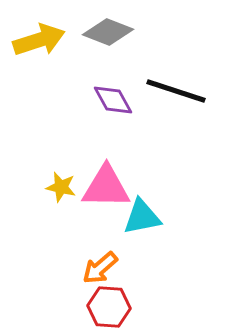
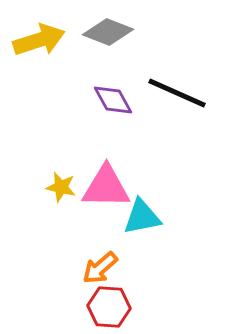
black line: moved 1 px right, 2 px down; rotated 6 degrees clockwise
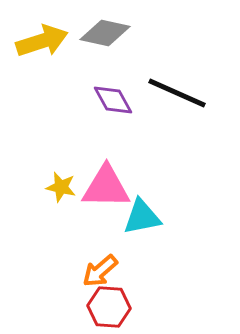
gray diamond: moved 3 px left, 1 px down; rotated 9 degrees counterclockwise
yellow arrow: moved 3 px right, 1 px down
orange arrow: moved 3 px down
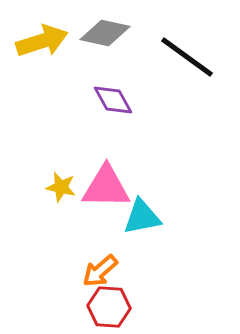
black line: moved 10 px right, 36 px up; rotated 12 degrees clockwise
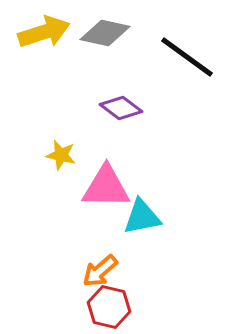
yellow arrow: moved 2 px right, 9 px up
purple diamond: moved 8 px right, 8 px down; rotated 24 degrees counterclockwise
yellow star: moved 32 px up
red hexagon: rotated 9 degrees clockwise
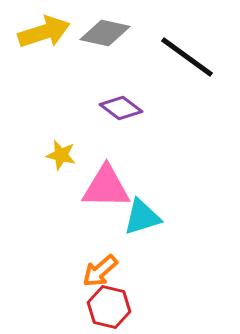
cyan triangle: rotated 6 degrees counterclockwise
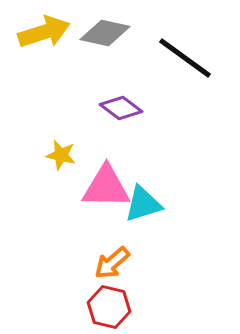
black line: moved 2 px left, 1 px down
cyan triangle: moved 1 px right, 13 px up
orange arrow: moved 12 px right, 8 px up
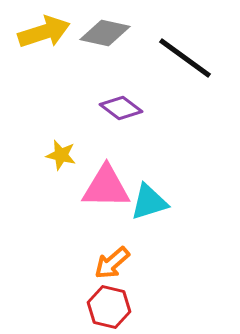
cyan triangle: moved 6 px right, 2 px up
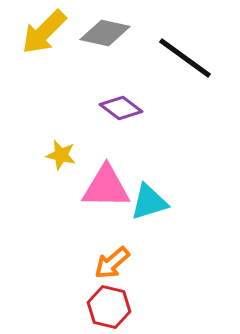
yellow arrow: rotated 153 degrees clockwise
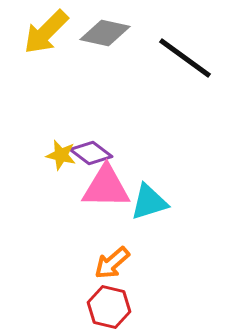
yellow arrow: moved 2 px right
purple diamond: moved 30 px left, 45 px down
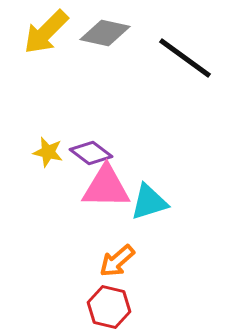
yellow star: moved 13 px left, 3 px up
orange arrow: moved 5 px right, 2 px up
